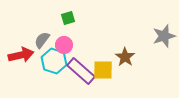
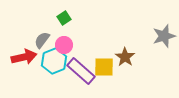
green square: moved 4 px left; rotated 16 degrees counterclockwise
red arrow: moved 3 px right, 2 px down
cyan hexagon: rotated 20 degrees clockwise
yellow square: moved 1 px right, 3 px up
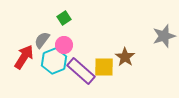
red arrow: rotated 45 degrees counterclockwise
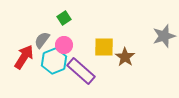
yellow square: moved 20 px up
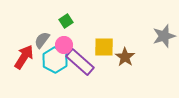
green square: moved 2 px right, 3 px down
cyan hexagon: moved 1 px right, 1 px up; rotated 10 degrees counterclockwise
purple rectangle: moved 1 px left, 9 px up
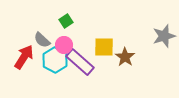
gray semicircle: rotated 84 degrees counterclockwise
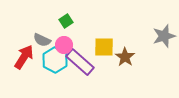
gray semicircle: rotated 18 degrees counterclockwise
